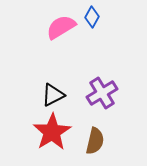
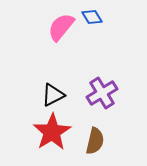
blue diamond: rotated 60 degrees counterclockwise
pink semicircle: rotated 20 degrees counterclockwise
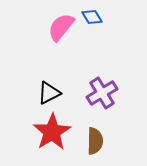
black triangle: moved 4 px left, 2 px up
brown semicircle: rotated 12 degrees counterclockwise
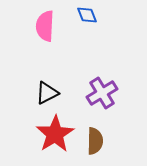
blue diamond: moved 5 px left, 2 px up; rotated 10 degrees clockwise
pink semicircle: moved 16 px left, 1 px up; rotated 36 degrees counterclockwise
black triangle: moved 2 px left
red star: moved 3 px right, 2 px down
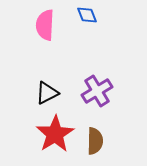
pink semicircle: moved 1 px up
purple cross: moved 5 px left, 2 px up
